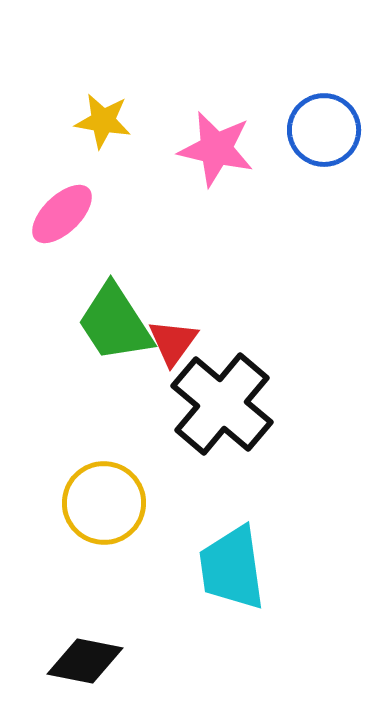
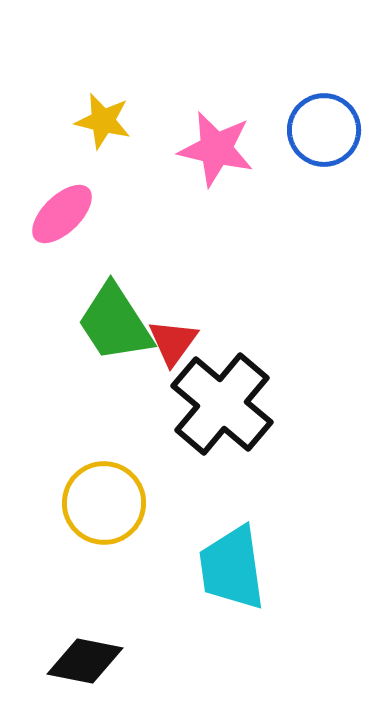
yellow star: rotated 4 degrees clockwise
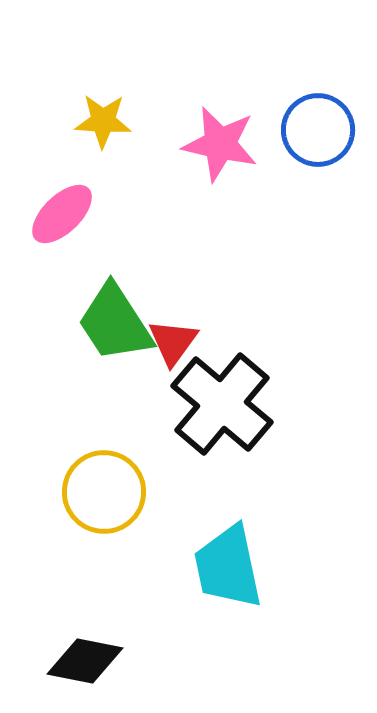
yellow star: rotated 10 degrees counterclockwise
blue circle: moved 6 px left
pink star: moved 4 px right, 5 px up
yellow circle: moved 11 px up
cyan trapezoid: moved 4 px left, 1 px up; rotated 4 degrees counterclockwise
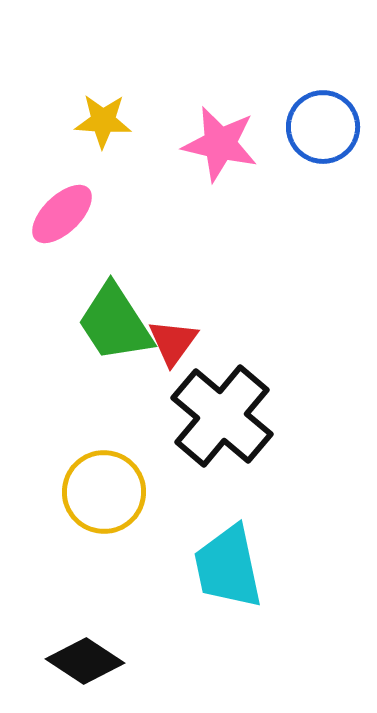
blue circle: moved 5 px right, 3 px up
black cross: moved 12 px down
black diamond: rotated 22 degrees clockwise
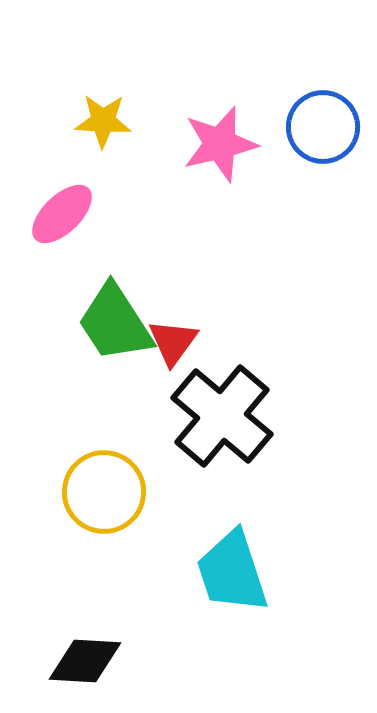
pink star: rotated 26 degrees counterclockwise
cyan trapezoid: moved 4 px right, 5 px down; rotated 6 degrees counterclockwise
black diamond: rotated 30 degrees counterclockwise
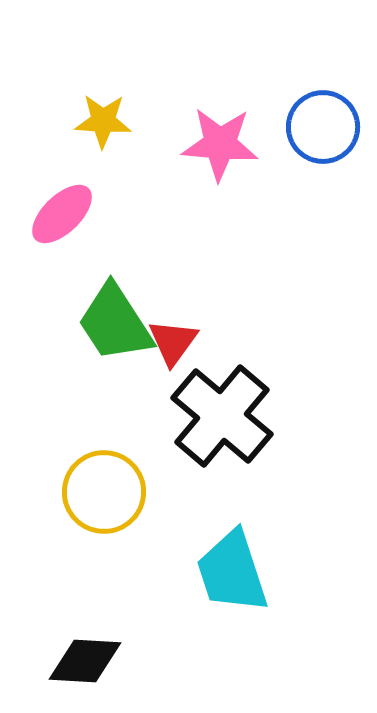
pink star: rotated 18 degrees clockwise
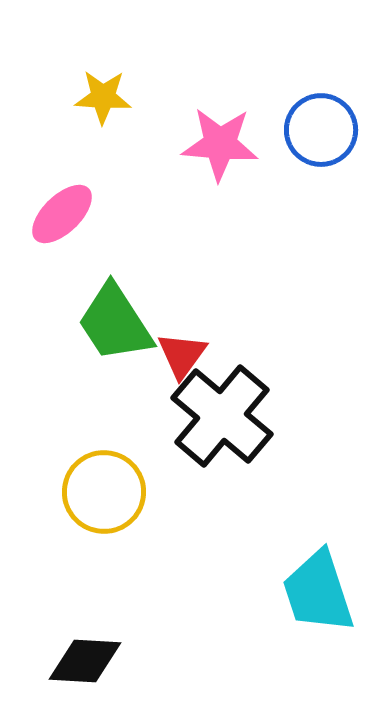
yellow star: moved 24 px up
blue circle: moved 2 px left, 3 px down
red triangle: moved 9 px right, 13 px down
cyan trapezoid: moved 86 px right, 20 px down
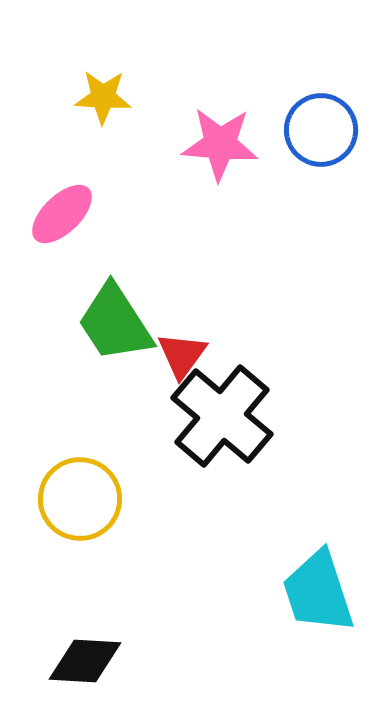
yellow circle: moved 24 px left, 7 px down
